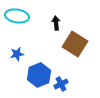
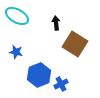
cyan ellipse: rotated 20 degrees clockwise
blue star: moved 1 px left, 2 px up; rotated 24 degrees clockwise
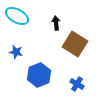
blue cross: moved 16 px right; rotated 32 degrees counterclockwise
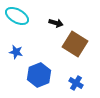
black arrow: rotated 112 degrees clockwise
blue cross: moved 1 px left, 1 px up
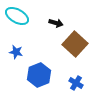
brown square: rotated 10 degrees clockwise
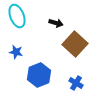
cyan ellipse: rotated 40 degrees clockwise
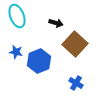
blue hexagon: moved 14 px up
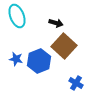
brown square: moved 11 px left, 2 px down
blue star: moved 7 px down
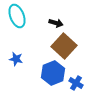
blue hexagon: moved 14 px right, 12 px down
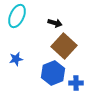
cyan ellipse: rotated 45 degrees clockwise
black arrow: moved 1 px left
blue star: rotated 24 degrees counterclockwise
blue cross: rotated 32 degrees counterclockwise
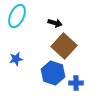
blue hexagon: rotated 20 degrees counterclockwise
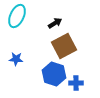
black arrow: rotated 48 degrees counterclockwise
brown square: rotated 20 degrees clockwise
blue star: rotated 16 degrees clockwise
blue hexagon: moved 1 px right, 1 px down
